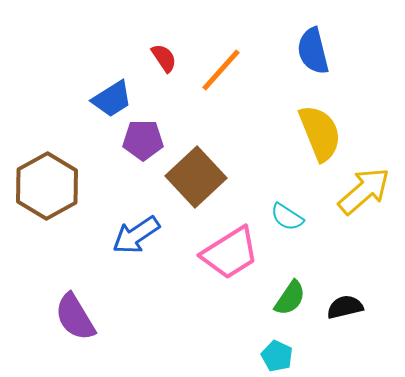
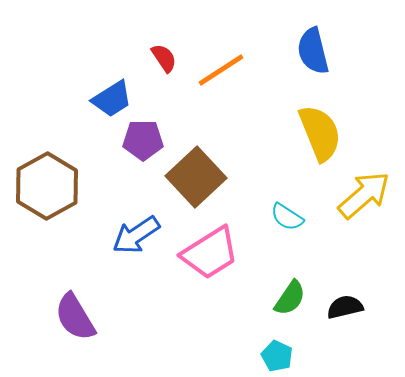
orange line: rotated 15 degrees clockwise
yellow arrow: moved 4 px down
pink trapezoid: moved 20 px left
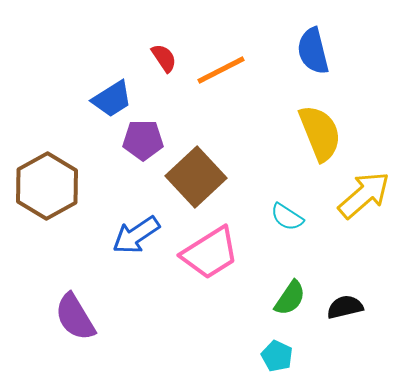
orange line: rotated 6 degrees clockwise
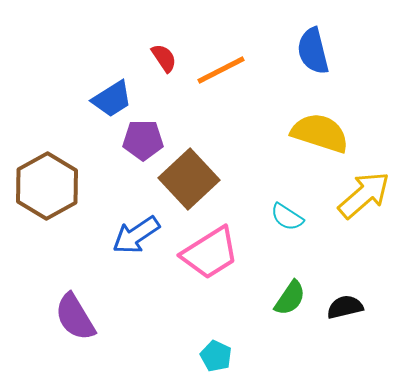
yellow semicircle: rotated 50 degrees counterclockwise
brown square: moved 7 px left, 2 px down
cyan pentagon: moved 61 px left
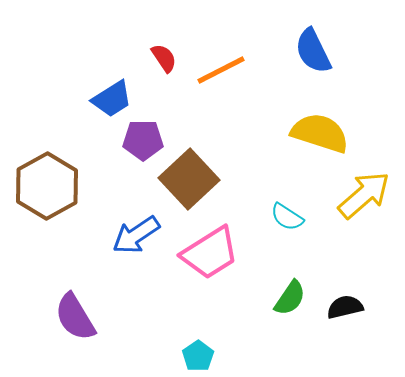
blue semicircle: rotated 12 degrees counterclockwise
cyan pentagon: moved 18 px left; rotated 12 degrees clockwise
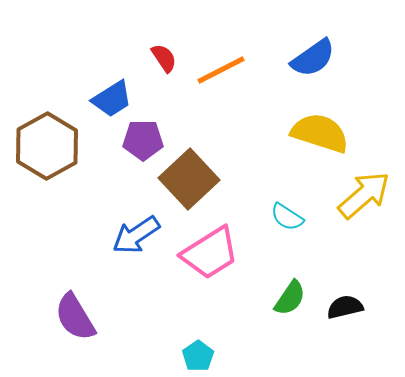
blue semicircle: moved 7 px down; rotated 99 degrees counterclockwise
brown hexagon: moved 40 px up
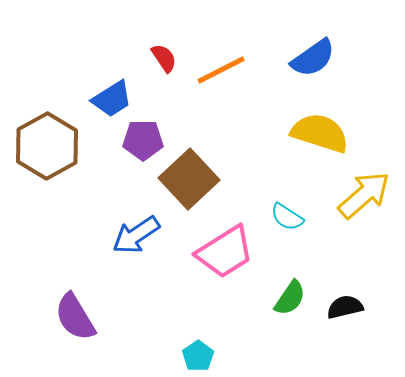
pink trapezoid: moved 15 px right, 1 px up
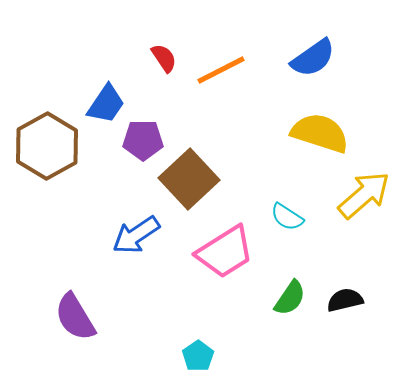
blue trapezoid: moved 6 px left, 5 px down; rotated 24 degrees counterclockwise
black semicircle: moved 7 px up
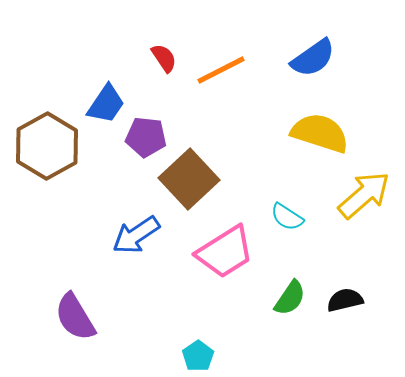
purple pentagon: moved 3 px right, 3 px up; rotated 6 degrees clockwise
